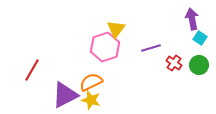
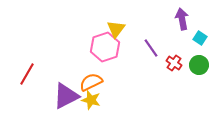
purple arrow: moved 10 px left
purple line: rotated 72 degrees clockwise
red line: moved 5 px left, 4 px down
purple triangle: moved 1 px right, 1 px down
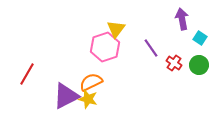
yellow star: moved 3 px left, 1 px up
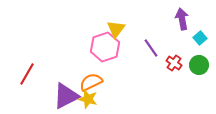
cyan square: rotated 16 degrees clockwise
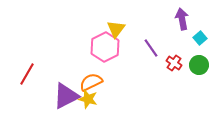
pink hexagon: rotated 8 degrees counterclockwise
